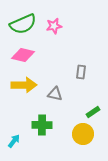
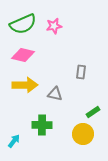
yellow arrow: moved 1 px right
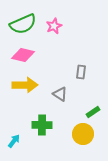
pink star: rotated 14 degrees counterclockwise
gray triangle: moved 5 px right; rotated 21 degrees clockwise
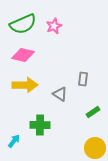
gray rectangle: moved 2 px right, 7 px down
green cross: moved 2 px left
yellow circle: moved 12 px right, 14 px down
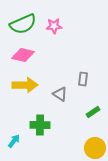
pink star: rotated 21 degrees clockwise
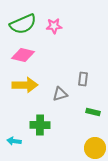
gray triangle: rotated 49 degrees counterclockwise
green rectangle: rotated 48 degrees clockwise
cyan arrow: rotated 120 degrees counterclockwise
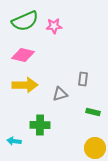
green semicircle: moved 2 px right, 3 px up
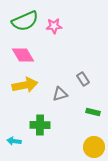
pink diamond: rotated 45 degrees clockwise
gray rectangle: rotated 40 degrees counterclockwise
yellow arrow: rotated 10 degrees counterclockwise
yellow circle: moved 1 px left, 1 px up
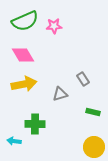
yellow arrow: moved 1 px left, 1 px up
green cross: moved 5 px left, 1 px up
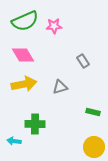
gray rectangle: moved 18 px up
gray triangle: moved 7 px up
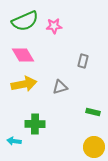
gray rectangle: rotated 48 degrees clockwise
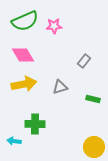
gray rectangle: moved 1 px right; rotated 24 degrees clockwise
green rectangle: moved 13 px up
